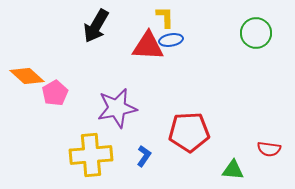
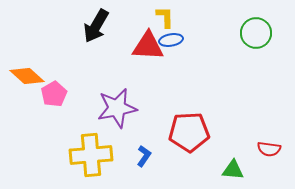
pink pentagon: moved 1 px left, 1 px down
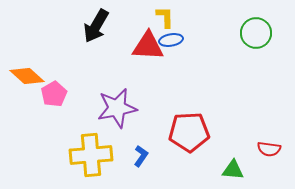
blue L-shape: moved 3 px left
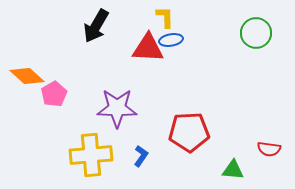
red triangle: moved 2 px down
purple star: rotated 12 degrees clockwise
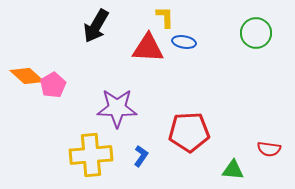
blue ellipse: moved 13 px right, 2 px down; rotated 20 degrees clockwise
pink pentagon: moved 1 px left, 9 px up
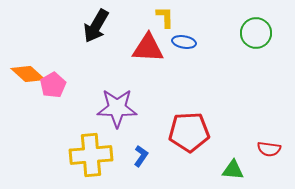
orange diamond: moved 1 px right, 2 px up
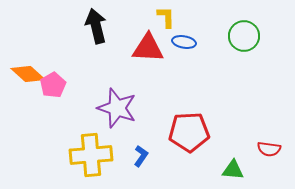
yellow L-shape: moved 1 px right
black arrow: rotated 136 degrees clockwise
green circle: moved 12 px left, 3 px down
purple star: rotated 18 degrees clockwise
